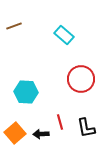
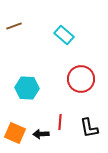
cyan hexagon: moved 1 px right, 4 px up
red line: rotated 21 degrees clockwise
black L-shape: moved 3 px right
orange square: rotated 25 degrees counterclockwise
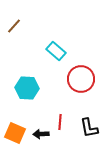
brown line: rotated 28 degrees counterclockwise
cyan rectangle: moved 8 px left, 16 px down
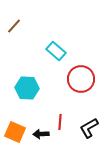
black L-shape: rotated 70 degrees clockwise
orange square: moved 1 px up
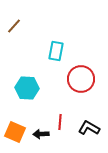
cyan rectangle: rotated 60 degrees clockwise
black L-shape: rotated 60 degrees clockwise
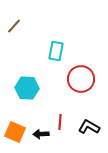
black L-shape: moved 1 px up
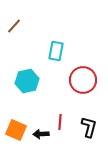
red circle: moved 2 px right, 1 px down
cyan hexagon: moved 7 px up; rotated 15 degrees counterclockwise
black L-shape: rotated 75 degrees clockwise
orange square: moved 1 px right, 2 px up
